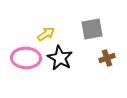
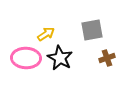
gray square: moved 1 px down
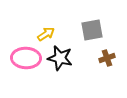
black star: rotated 15 degrees counterclockwise
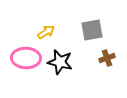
yellow arrow: moved 2 px up
black star: moved 4 px down
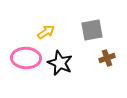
black star: moved 1 px down; rotated 10 degrees clockwise
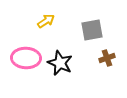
yellow arrow: moved 11 px up
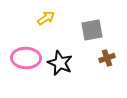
yellow arrow: moved 3 px up
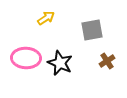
brown cross: moved 3 px down; rotated 14 degrees counterclockwise
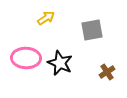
brown cross: moved 11 px down
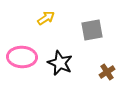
pink ellipse: moved 4 px left, 1 px up
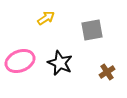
pink ellipse: moved 2 px left, 4 px down; rotated 24 degrees counterclockwise
